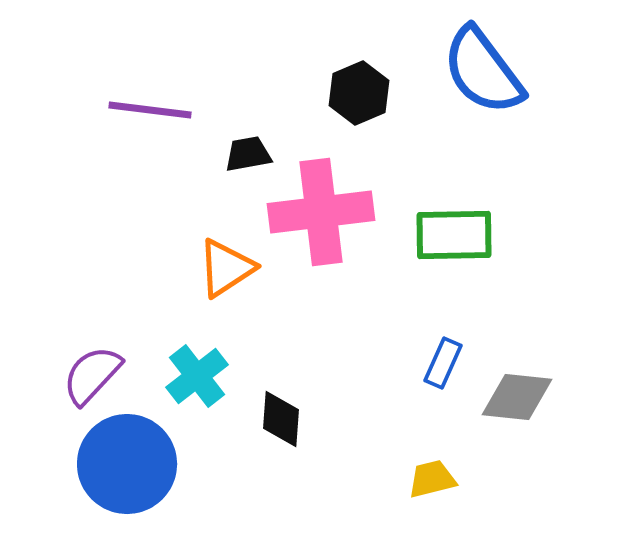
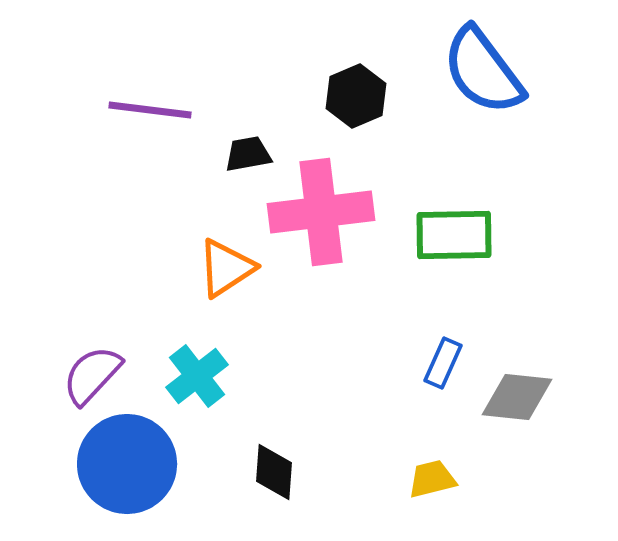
black hexagon: moved 3 px left, 3 px down
black diamond: moved 7 px left, 53 px down
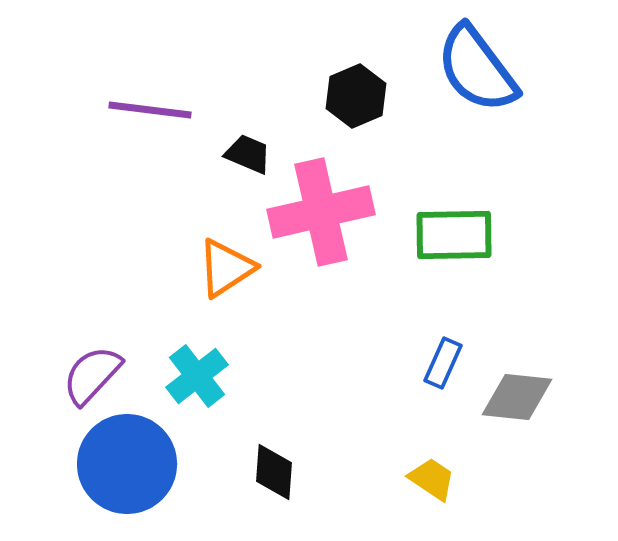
blue semicircle: moved 6 px left, 2 px up
black trapezoid: rotated 33 degrees clockwise
pink cross: rotated 6 degrees counterclockwise
yellow trapezoid: rotated 48 degrees clockwise
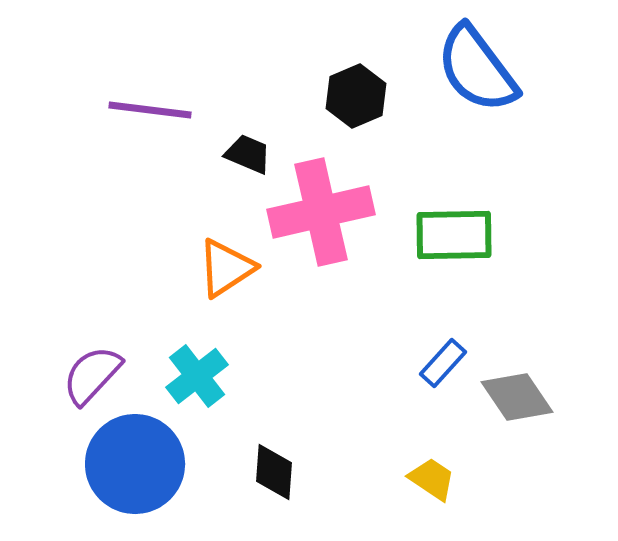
blue rectangle: rotated 18 degrees clockwise
gray diamond: rotated 50 degrees clockwise
blue circle: moved 8 px right
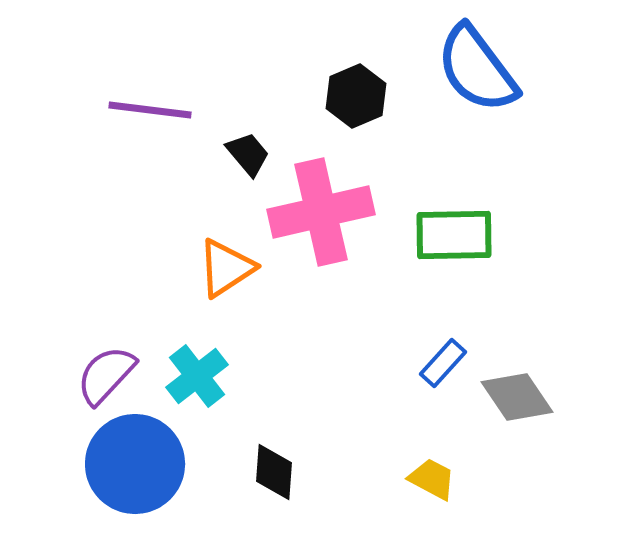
black trapezoid: rotated 27 degrees clockwise
purple semicircle: moved 14 px right
yellow trapezoid: rotated 6 degrees counterclockwise
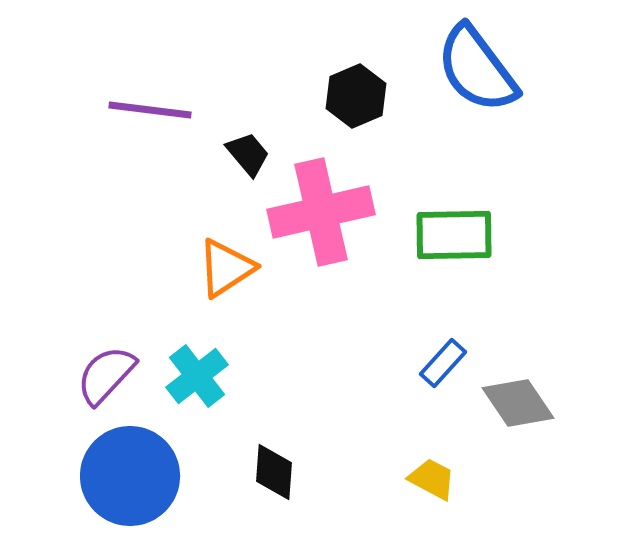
gray diamond: moved 1 px right, 6 px down
blue circle: moved 5 px left, 12 px down
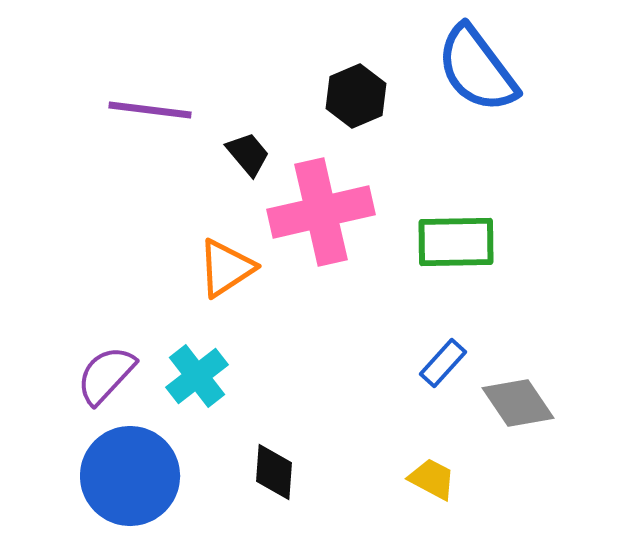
green rectangle: moved 2 px right, 7 px down
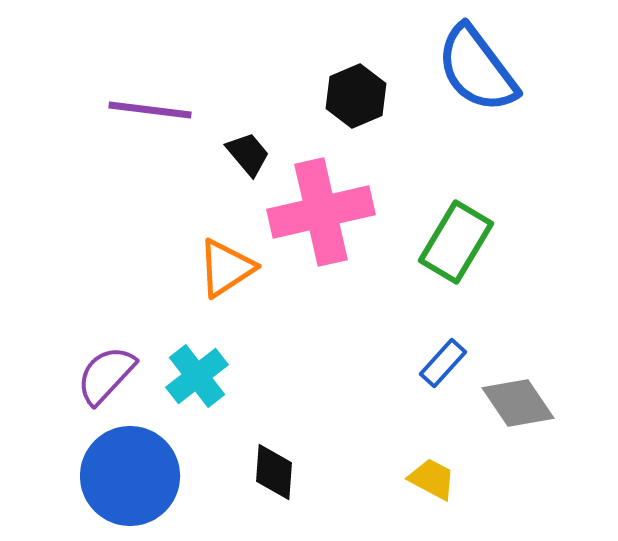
green rectangle: rotated 58 degrees counterclockwise
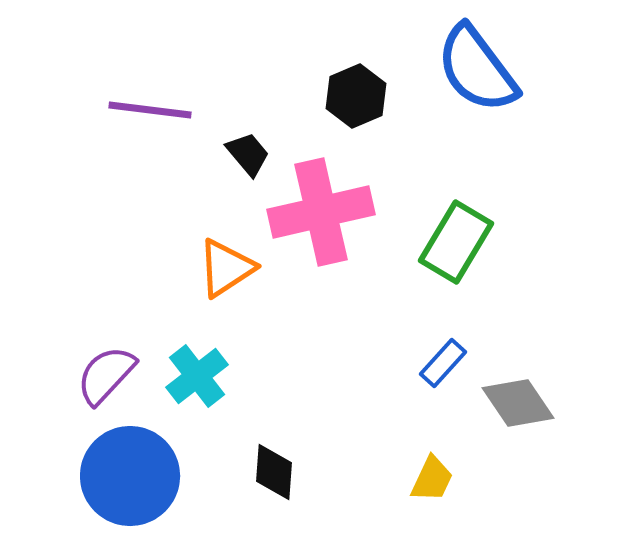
yellow trapezoid: rotated 87 degrees clockwise
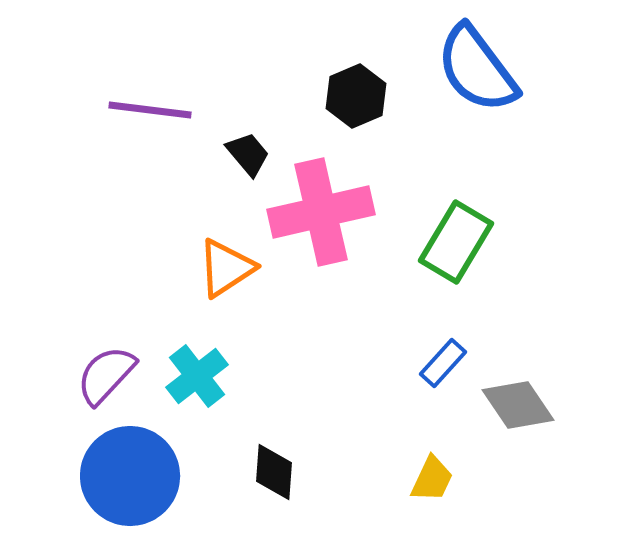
gray diamond: moved 2 px down
